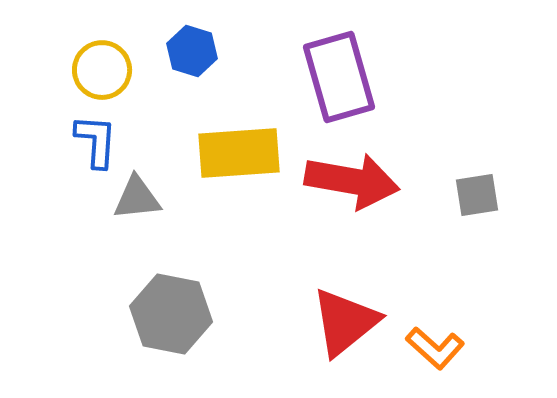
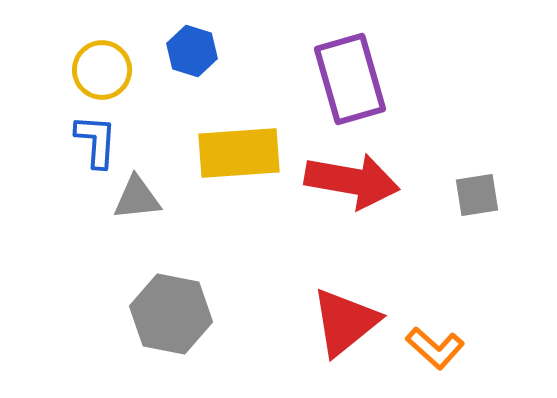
purple rectangle: moved 11 px right, 2 px down
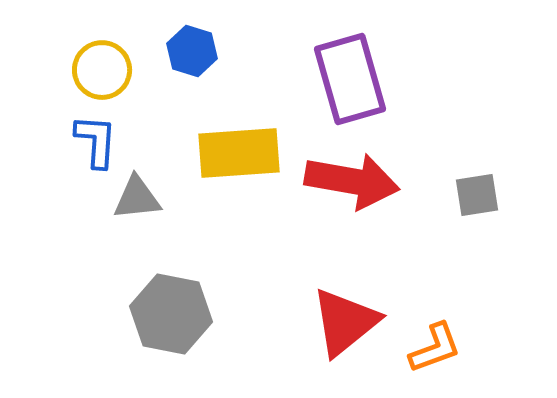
orange L-shape: rotated 62 degrees counterclockwise
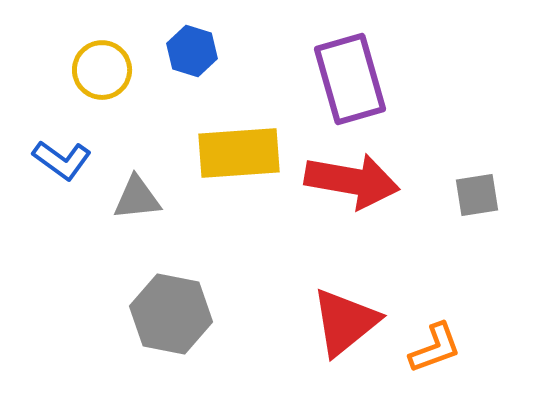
blue L-shape: moved 34 px left, 19 px down; rotated 122 degrees clockwise
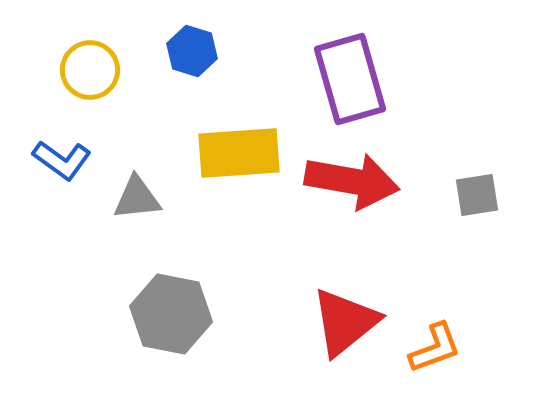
yellow circle: moved 12 px left
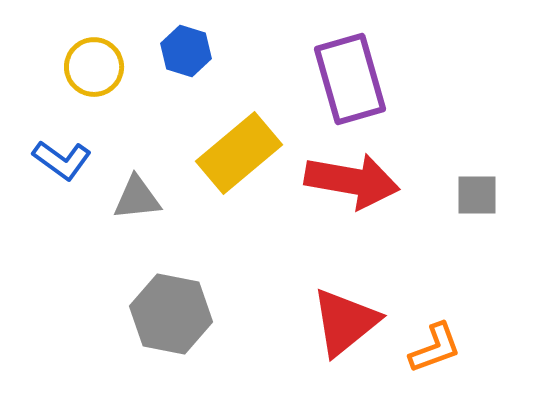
blue hexagon: moved 6 px left
yellow circle: moved 4 px right, 3 px up
yellow rectangle: rotated 36 degrees counterclockwise
gray square: rotated 9 degrees clockwise
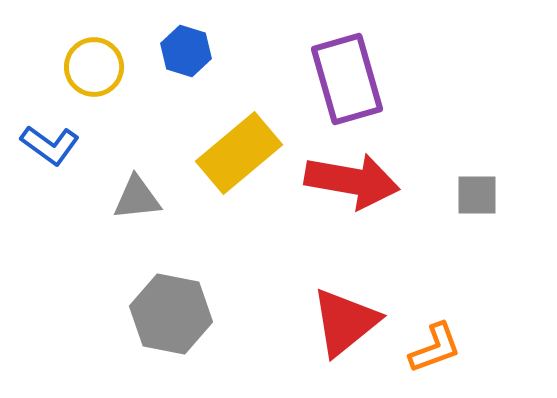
purple rectangle: moved 3 px left
blue L-shape: moved 12 px left, 15 px up
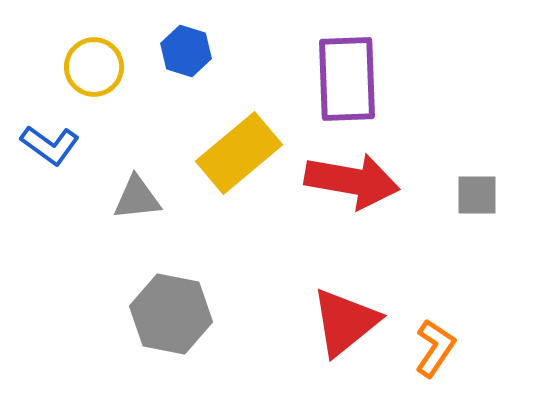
purple rectangle: rotated 14 degrees clockwise
orange L-shape: rotated 36 degrees counterclockwise
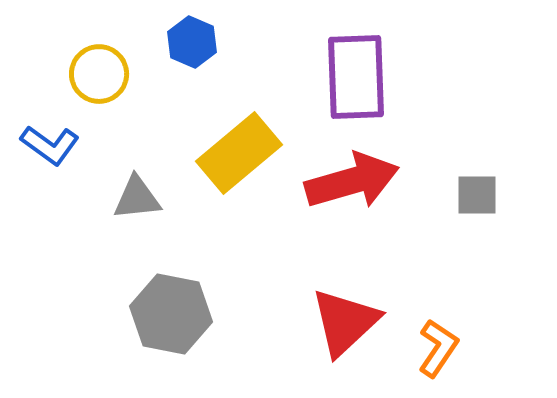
blue hexagon: moved 6 px right, 9 px up; rotated 6 degrees clockwise
yellow circle: moved 5 px right, 7 px down
purple rectangle: moved 9 px right, 2 px up
red arrow: rotated 26 degrees counterclockwise
red triangle: rotated 4 degrees counterclockwise
orange L-shape: moved 3 px right
